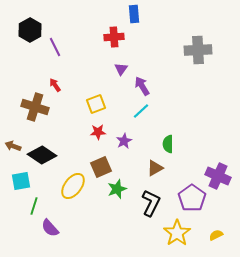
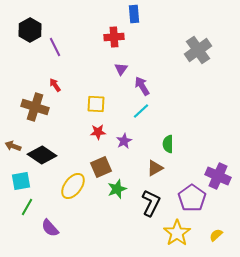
gray cross: rotated 32 degrees counterclockwise
yellow square: rotated 24 degrees clockwise
green line: moved 7 px left, 1 px down; rotated 12 degrees clockwise
yellow semicircle: rotated 16 degrees counterclockwise
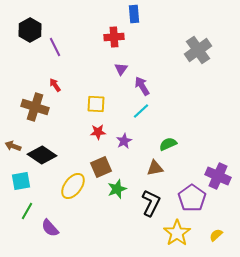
green semicircle: rotated 66 degrees clockwise
brown triangle: rotated 18 degrees clockwise
green line: moved 4 px down
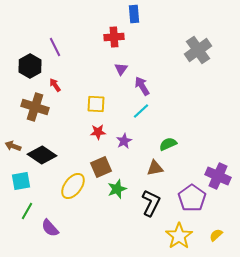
black hexagon: moved 36 px down
yellow star: moved 2 px right, 3 px down
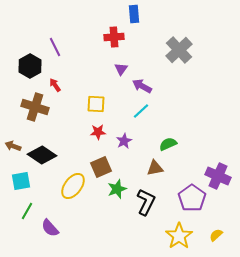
gray cross: moved 19 px left; rotated 8 degrees counterclockwise
purple arrow: rotated 30 degrees counterclockwise
black L-shape: moved 5 px left, 1 px up
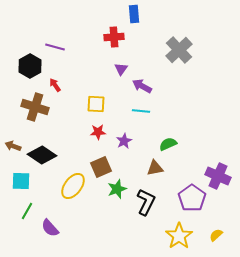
purple line: rotated 48 degrees counterclockwise
cyan line: rotated 48 degrees clockwise
cyan square: rotated 12 degrees clockwise
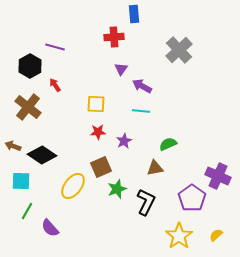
brown cross: moved 7 px left; rotated 20 degrees clockwise
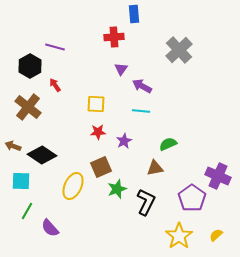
yellow ellipse: rotated 12 degrees counterclockwise
